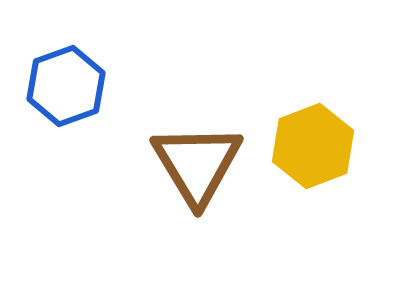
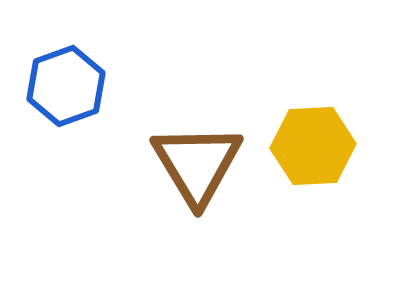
yellow hexagon: rotated 18 degrees clockwise
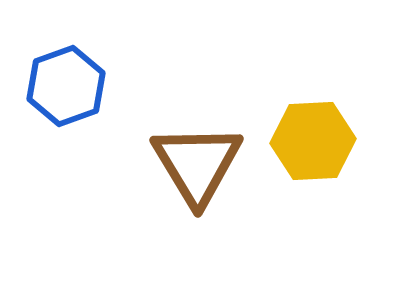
yellow hexagon: moved 5 px up
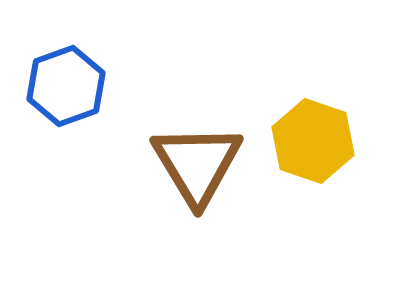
yellow hexagon: rotated 22 degrees clockwise
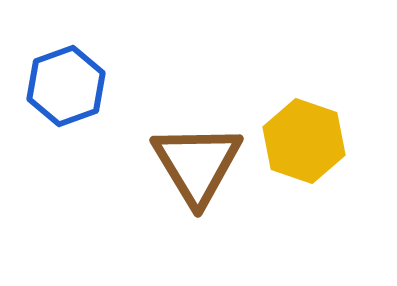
yellow hexagon: moved 9 px left
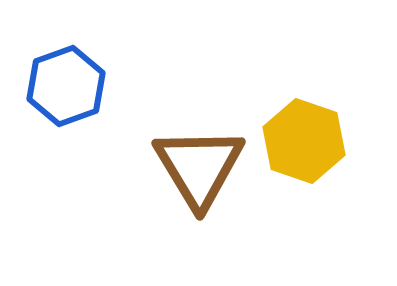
brown triangle: moved 2 px right, 3 px down
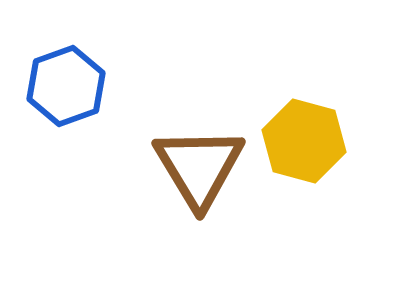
yellow hexagon: rotated 4 degrees counterclockwise
